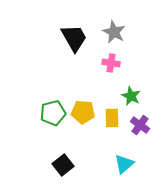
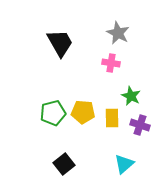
gray star: moved 4 px right, 1 px down
black trapezoid: moved 14 px left, 5 px down
purple cross: rotated 18 degrees counterclockwise
black square: moved 1 px right, 1 px up
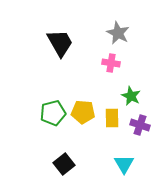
cyan triangle: rotated 20 degrees counterclockwise
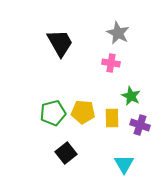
black square: moved 2 px right, 11 px up
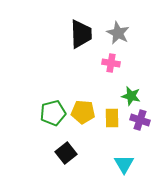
black trapezoid: moved 21 px right, 9 px up; rotated 28 degrees clockwise
green star: rotated 12 degrees counterclockwise
purple cross: moved 5 px up
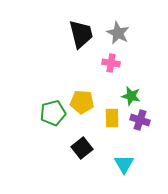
black trapezoid: rotated 12 degrees counterclockwise
yellow pentagon: moved 1 px left, 10 px up
black square: moved 16 px right, 5 px up
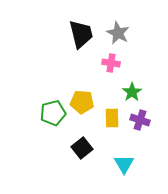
green star: moved 1 px right, 4 px up; rotated 24 degrees clockwise
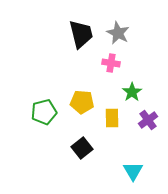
green pentagon: moved 9 px left, 1 px up
purple cross: moved 8 px right; rotated 36 degrees clockwise
cyan triangle: moved 9 px right, 7 px down
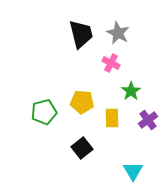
pink cross: rotated 18 degrees clockwise
green star: moved 1 px left, 1 px up
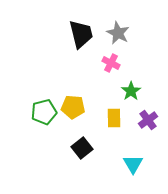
yellow pentagon: moved 9 px left, 5 px down
yellow rectangle: moved 2 px right
cyan triangle: moved 7 px up
